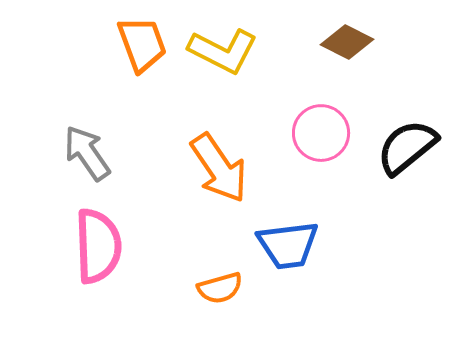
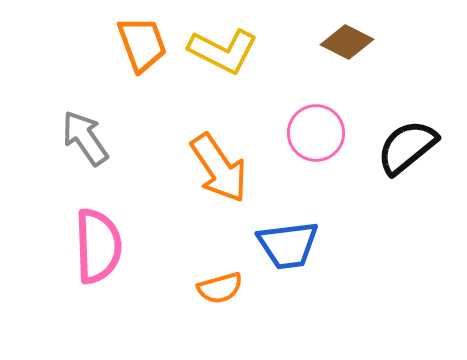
pink circle: moved 5 px left
gray arrow: moved 2 px left, 15 px up
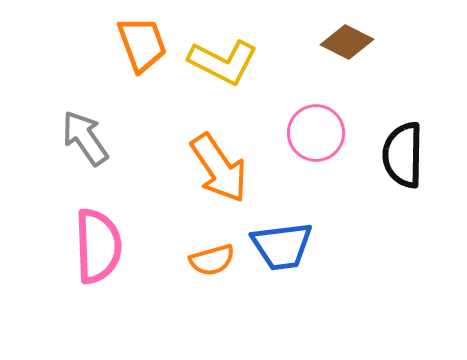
yellow L-shape: moved 11 px down
black semicircle: moved 4 px left, 8 px down; rotated 50 degrees counterclockwise
blue trapezoid: moved 6 px left, 1 px down
orange semicircle: moved 8 px left, 28 px up
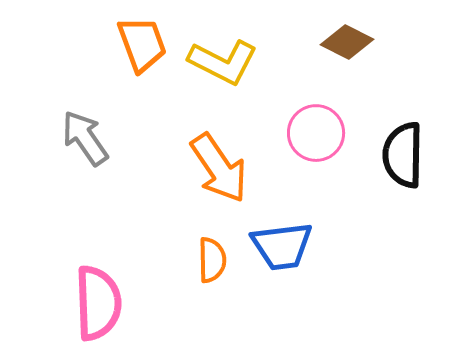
pink semicircle: moved 57 px down
orange semicircle: rotated 75 degrees counterclockwise
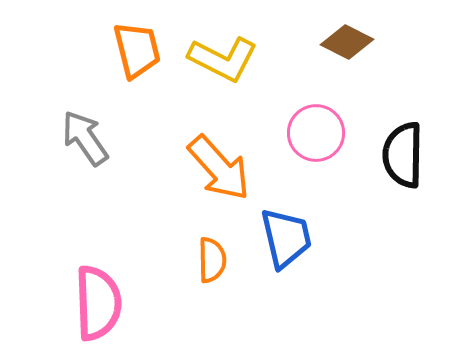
orange trapezoid: moved 5 px left, 6 px down; rotated 6 degrees clockwise
yellow L-shape: moved 3 px up
orange arrow: rotated 8 degrees counterclockwise
blue trapezoid: moved 4 px right, 8 px up; rotated 96 degrees counterclockwise
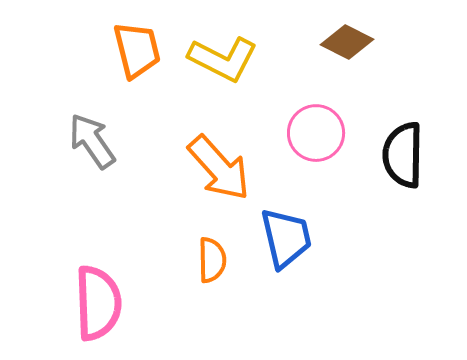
gray arrow: moved 7 px right, 3 px down
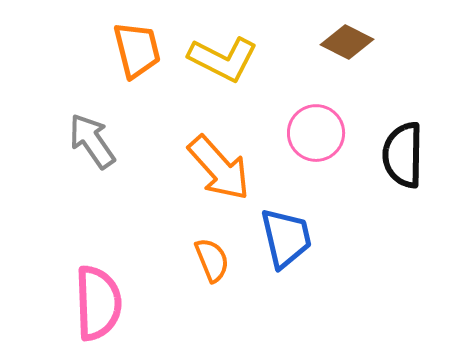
orange semicircle: rotated 21 degrees counterclockwise
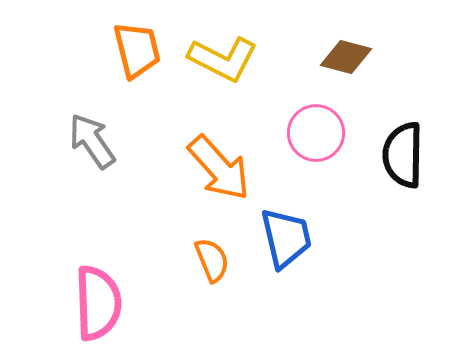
brown diamond: moved 1 px left, 15 px down; rotated 12 degrees counterclockwise
